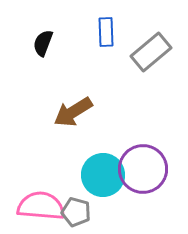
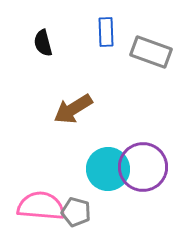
black semicircle: rotated 36 degrees counterclockwise
gray rectangle: rotated 60 degrees clockwise
brown arrow: moved 3 px up
purple circle: moved 2 px up
cyan circle: moved 5 px right, 6 px up
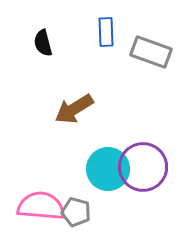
brown arrow: moved 1 px right
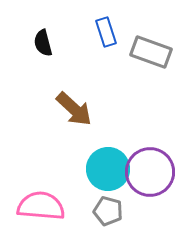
blue rectangle: rotated 16 degrees counterclockwise
brown arrow: rotated 105 degrees counterclockwise
purple circle: moved 7 px right, 5 px down
gray pentagon: moved 32 px right, 1 px up
